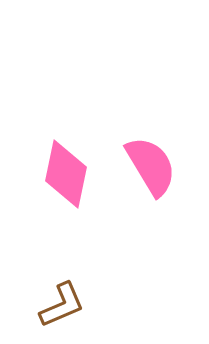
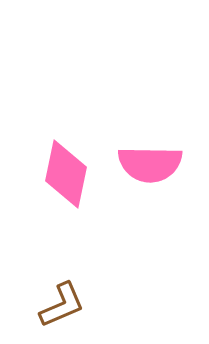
pink semicircle: moved 1 px left, 2 px up; rotated 122 degrees clockwise
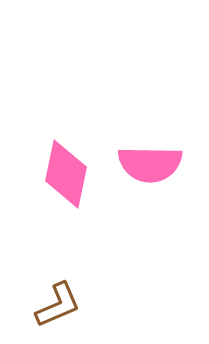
brown L-shape: moved 4 px left
